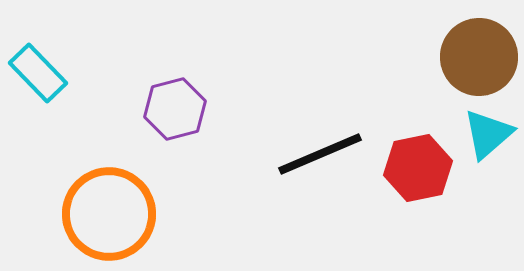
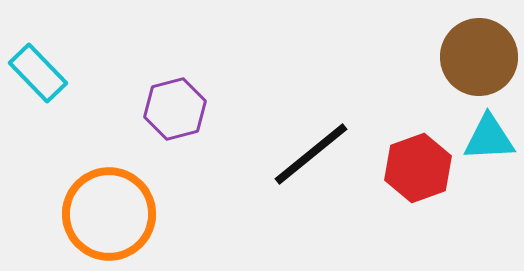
cyan triangle: moved 1 px right, 4 px down; rotated 38 degrees clockwise
black line: moved 9 px left; rotated 16 degrees counterclockwise
red hexagon: rotated 8 degrees counterclockwise
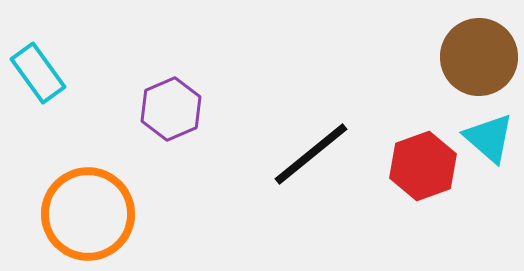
cyan rectangle: rotated 8 degrees clockwise
purple hexagon: moved 4 px left; rotated 8 degrees counterclockwise
cyan triangle: rotated 44 degrees clockwise
red hexagon: moved 5 px right, 2 px up
orange circle: moved 21 px left
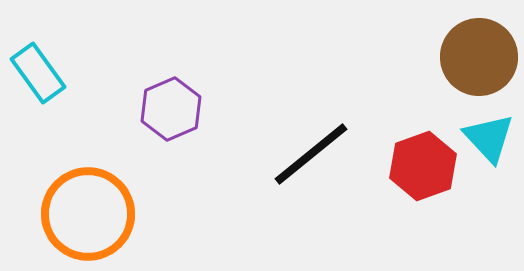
cyan triangle: rotated 6 degrees clockwise
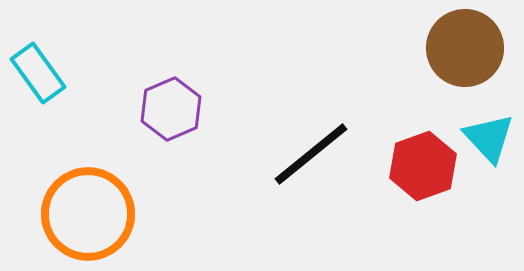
brown circle: moved 14 px left, 9 px up
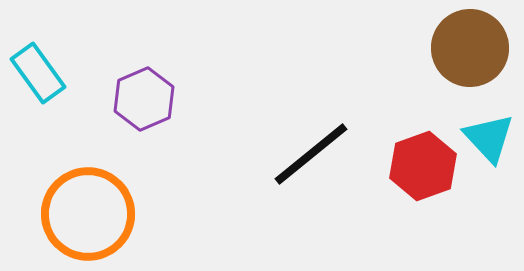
brown circle: moved 5 px right
purple hexagon: moved 27 px left, 10 px up
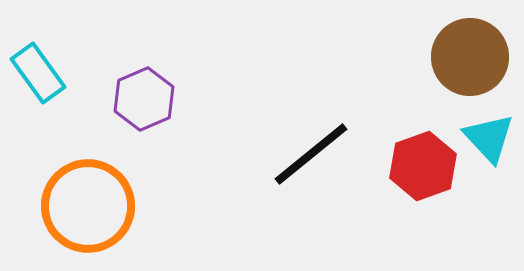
brown circle: moved 9 px down
orange circle: moved 8 px up
